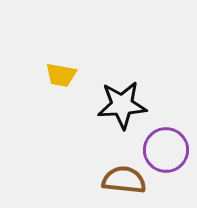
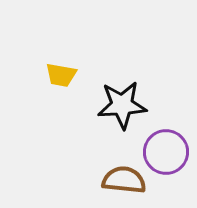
purple circle: moved 2 px down
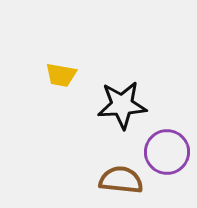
purple circle: moved 1 px right
brown semicircle: moved 3 px left
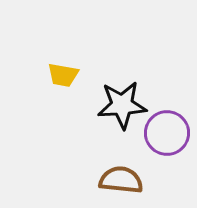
yellow trapezoid: moved 2 px right
purple circle: moved 19 px up
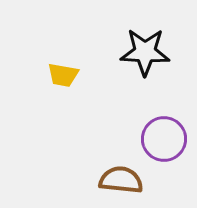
black star: moved 23 px right, 53 px up; rotated 6 degrees clockwise
purple circle: moved 3 px left, 6 px down
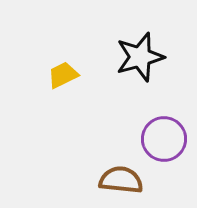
black star: moved 5 px left, 5 px down; rotated 18 degrees counterclockwise
yellow trapezoid: rotated 144 degrees clockwise
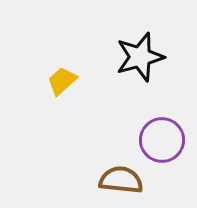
yellow trapezoid: moved 1 px left, 6 px down; rotated 16 degrees counterclockwise
purple circle: moved 2 px left, 1 px down
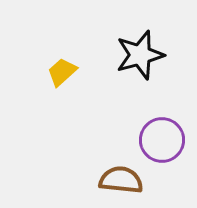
black star: moved 2 px up
yellow trapezoid: moved 9 px up
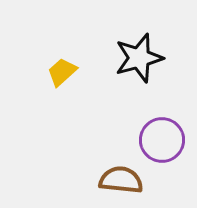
black star: moved 1 px left, 3 px down
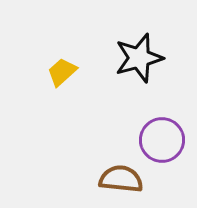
brown semicircle: moved 1 px up
